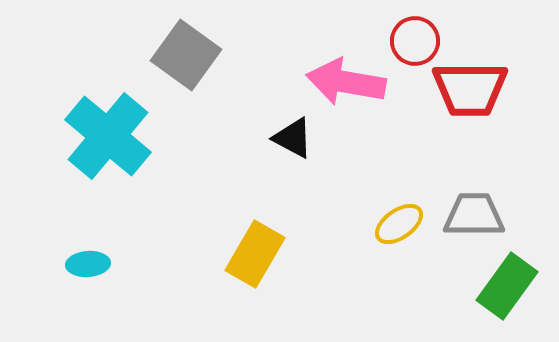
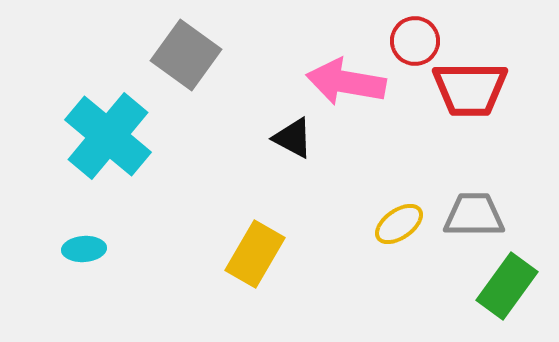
cyan ellipse: moved 4 px left, 15 px up
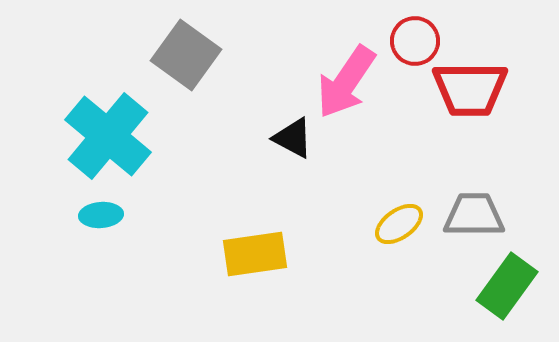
pink arrow: rotated 66 degrees counterclockwise
cyan ellipse: moved 17 px right, 34 px up
yellow rectangle: rotated 52 degrees clockwise
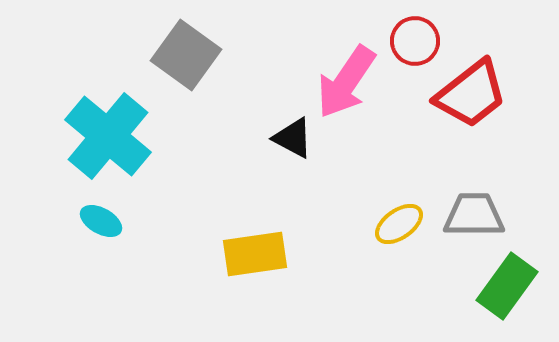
red trapezoid: moved 1 px right, 5 px down; rotated 38 degrees counterclockwise
cyan ellipse: moved 6 px down; rotated 33 degrees clockwise
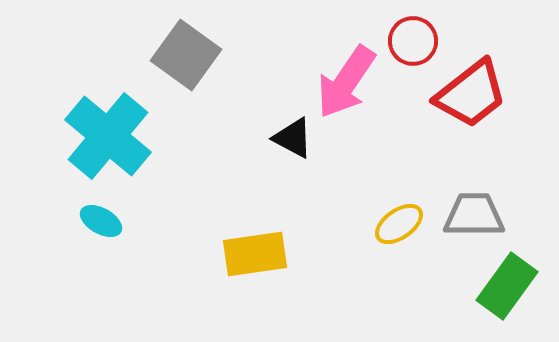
red circle: moved 2 px left
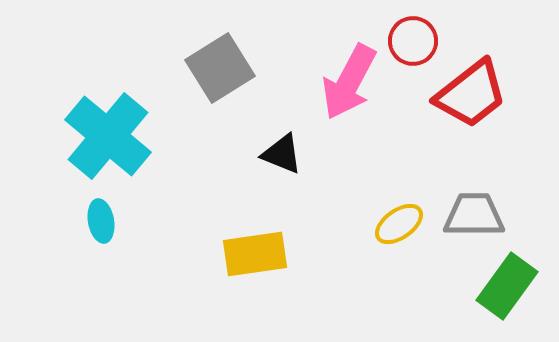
gray square: moved 34 px right, 13 px down; rotated 22 degrees clockwise
pink arrow: moved 3 px right; rotated 6 degrees counterclockwise
black triangle: moved 11 px left, 16 px down; rotated 6 degrees counterclockwise
cyan ellipse: rotated 51 degrees clockwise
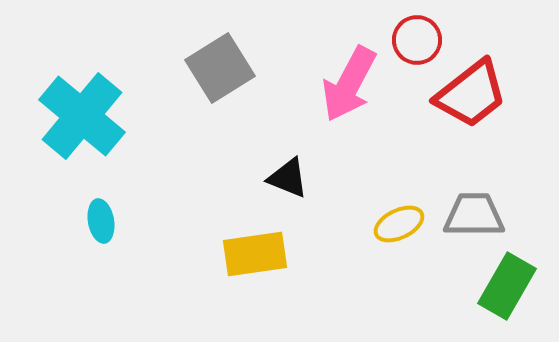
red circle: moved 4 px right, 1 px up
pink arrow: moved 2 px down
cyan cross: moved 26 px left, 20 px up
black triangle: moved 6 px right, 24 px down
yellow ellipse: rotated 9 degrees clockwise
green rectangle: rotated 6 degrees counterclockwise
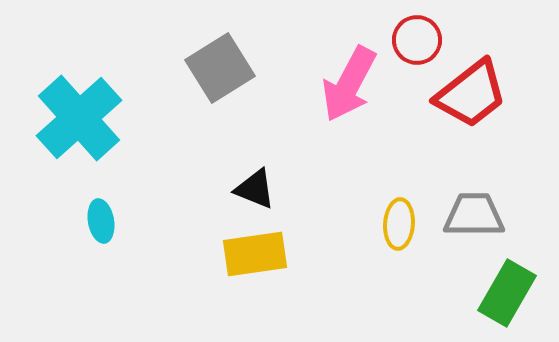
cyan cross: moved 3 px left, 2 px down; rotated 8 degrees clockwise
black triangle: moved 33 px left, 11 px down
yellow ellipse: rotated 60 degrees counterclockwise
green rectangle: moved 7 px down
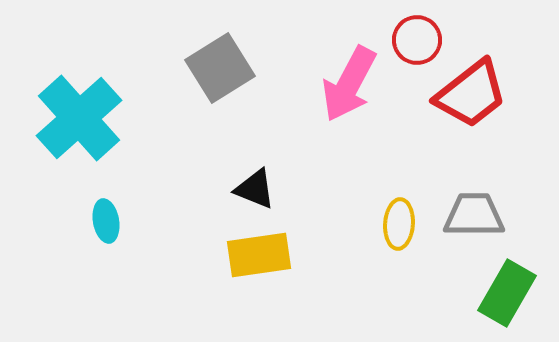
cyan ellipse: moved 5 px right
yellow rectangle: moved 4 px right, 1 px down
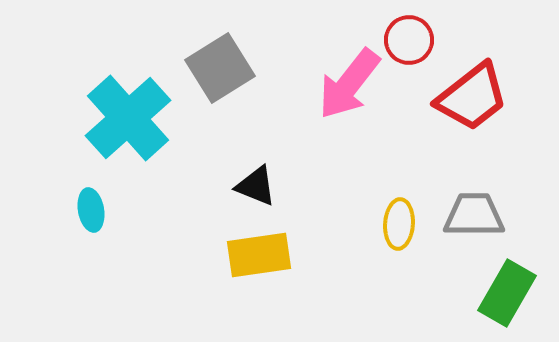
red circle: moved 8 px left
pink arrow: rotated 10 degrees clockwise
red trapezoid: moved 1 px right, 3 px down
cyan cross: moved 49 px right
black triangle: moved 1 px right, 3 px up
cyan ellipse: moved 15 px left, 11 px up
